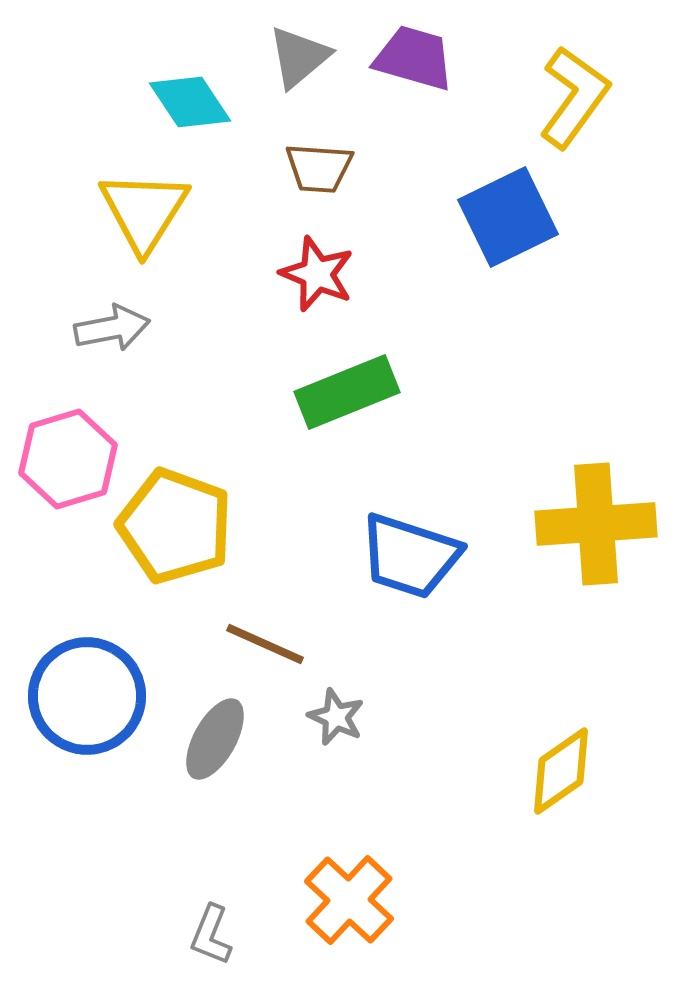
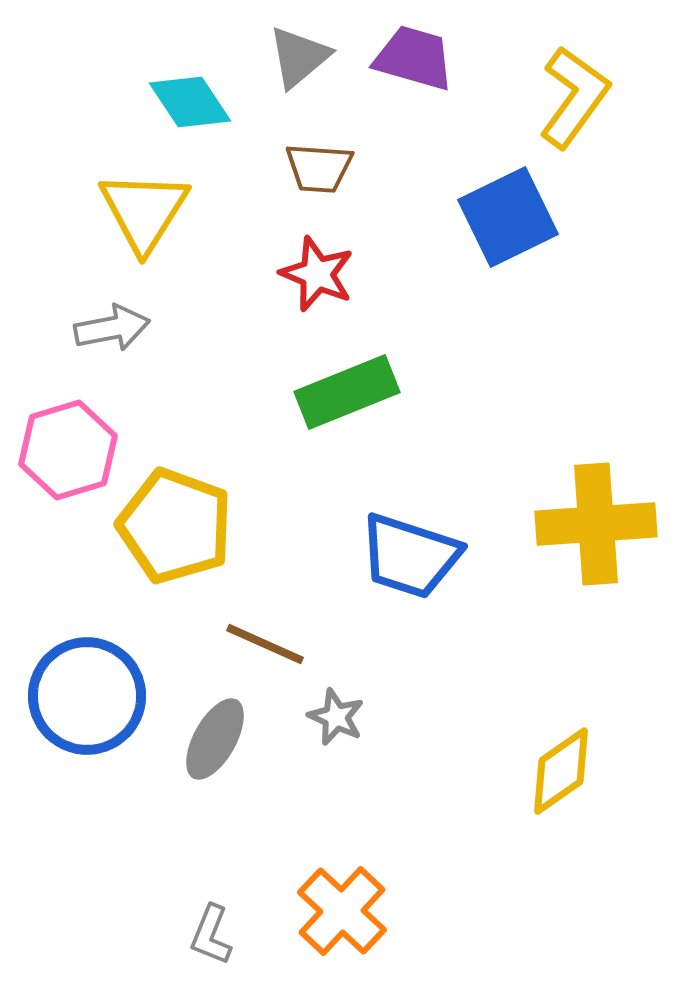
pink hexagon: moved 9 px up
orange cross: moved 7 px left, 11 px down
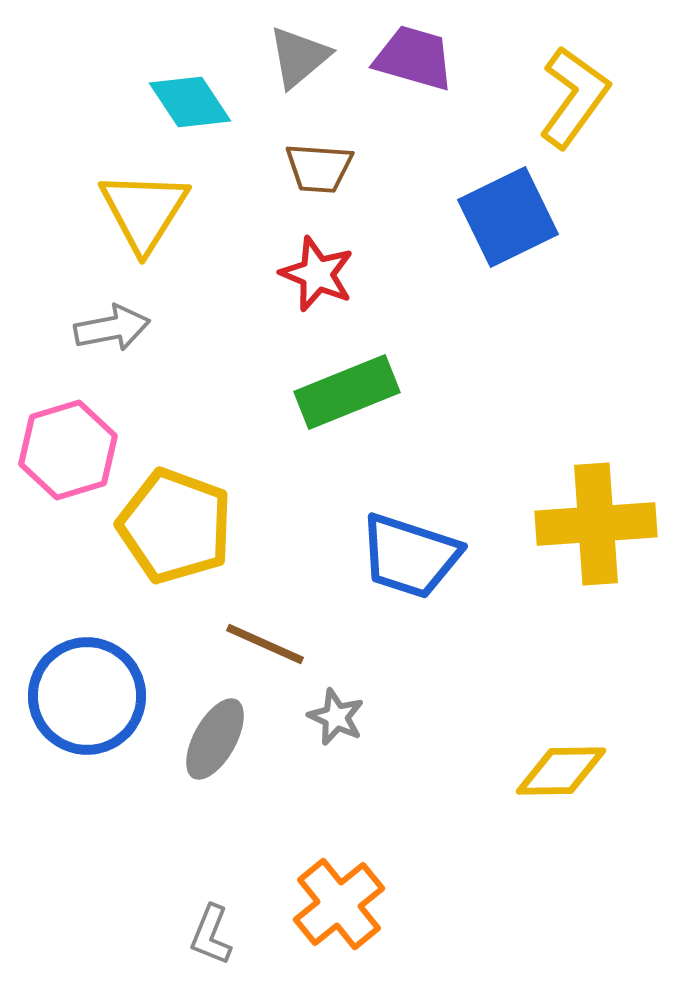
yellow diamond: rotated 34 degrees clockwise
orange cross: moved 3 px left, 7 px up; rotated 8 degrees clockwise
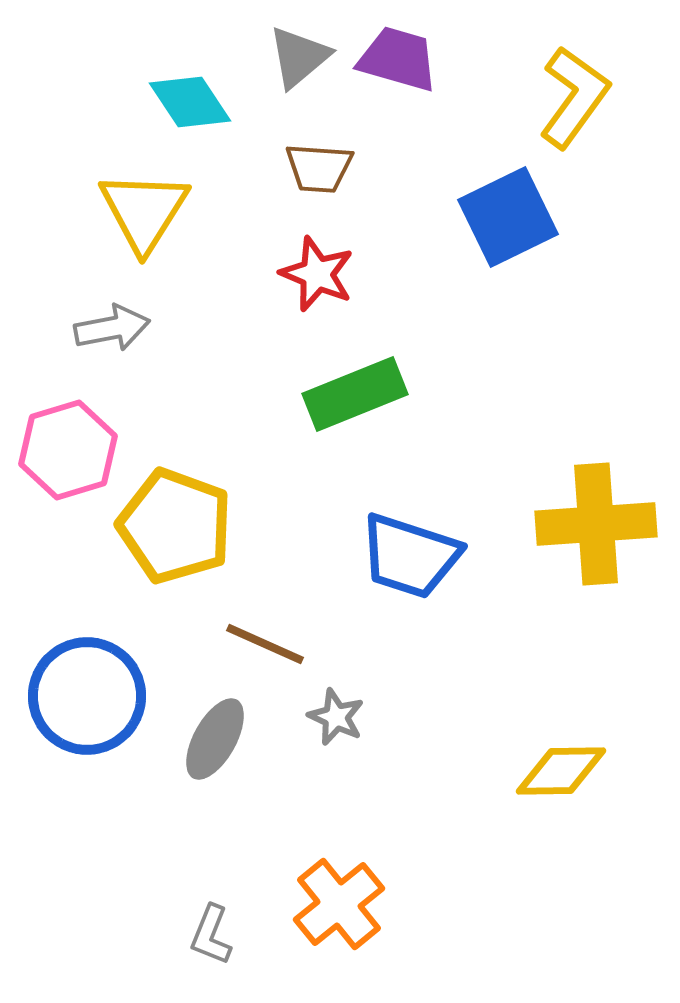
purple trapezoid: moved 16 px left, 1 px down
green rectangle: moved 8 px right, 2 px down
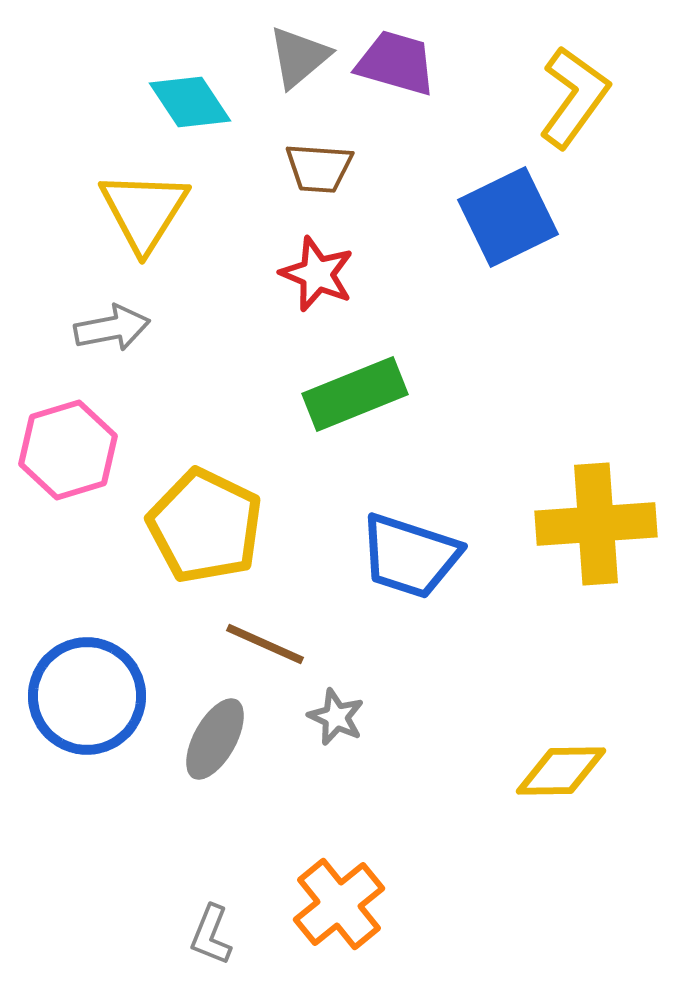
purple trapezoid: moved 2 px left, 4 px down
yellow pentagon: moved 30 px right; rotated 6 degrees clockwise
